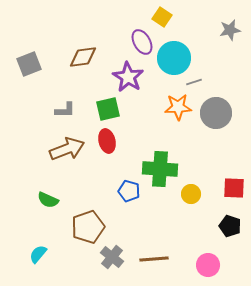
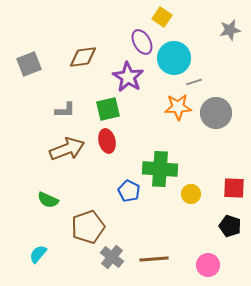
blue pentagon: rotated 10 degrees clockwise
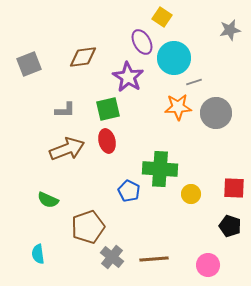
cyan semicircle: rotated 48 degrees counterclockwise
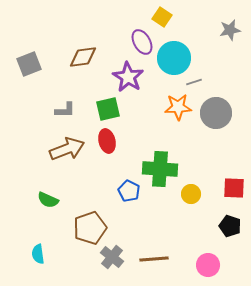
brown pentagon: moved 2 px right, 1 px down
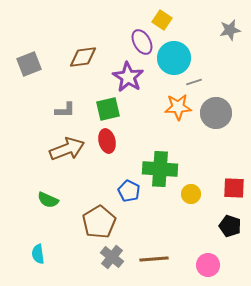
yellow square: moved 3 px down
brown pentagon: moved 9 px right, 6 px up; rotated 12 degrees counterclockwise
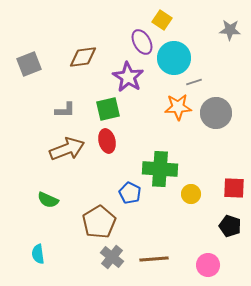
gray star: rotated 15 degrees clockwise
blue pentagon: moved 1 px right, 2 px down
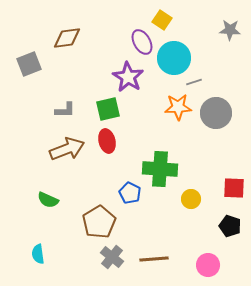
brown diamond: moved 16 px left, 19 px up
yellow circle: moved 5 px down
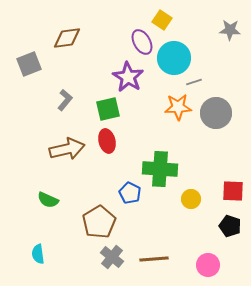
gray L-shape: moved 10 px up; rotated 50 degrees counterclockwise
brown arrow: rotated 8 degrees clockwise
red square: moved 1 px left, 3 px down
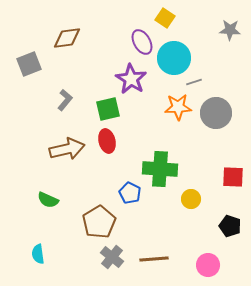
yellow square: moved 3 px right, 2 px up
purple star: moved 3 px right, 2 px down
red square: moved 14 px up
